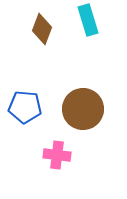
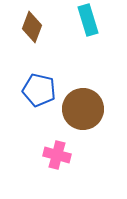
brown diamond: moved 10 px left, 2 px up
blue pentagon: moved 14 px right, 17 px up; rotated 8 degrees clockwise
pink cross: rotated 8 degrees clockwise
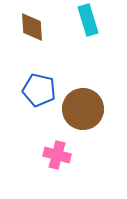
brown diamond: rotated 24 degrees counterclockwise
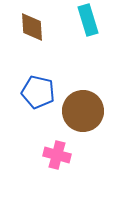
blue pentagon: moved 1 px left, 2 px down
brown circle: moved 2 px down
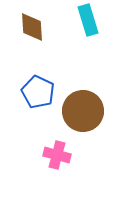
blue pentagon: rotated 12 degrees clockwise
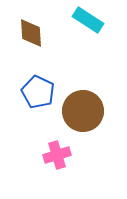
cyan rectangle: rotated 40 degrees counterclockwise
brown diamond: moved 1 px left, 6 px down
pink cross: rotated 32 degrees counterclockwise
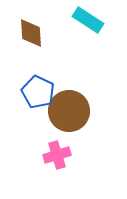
brown circle: moved 14 px left
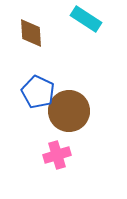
cyan rectangle: moved 2 px left, 1 px up
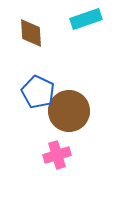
cyan rectangle: rotated 52 degrees counterclockwise
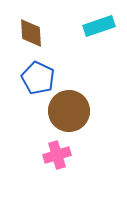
cyan rectangle: moved 13 px right, 7 px down
blue pentagon: moved 14 px up
